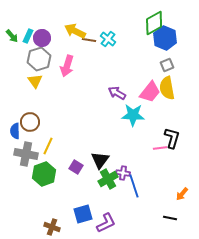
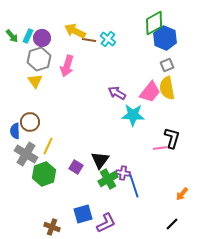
gray cross: rotated 20 degrees clockwise
black line: moved 2 px right, 6 px down; rotated 56 degrees counterclockwise
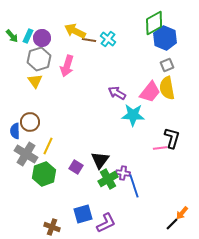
orange arrow: moved 19 px down
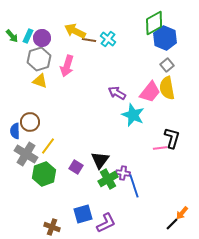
gray square: rotated 16 degrees counterclockwise
yellow triangle: moved 5 px right; rotated 35 degrees counterclockwise
cyan star: rotated 20 degrees clockwise
yellow line: rotated 12 degrees clockwise
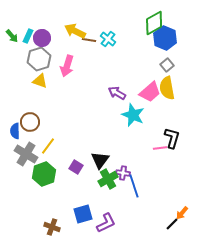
pink trapezoid: rotated 10 degrees clockwise
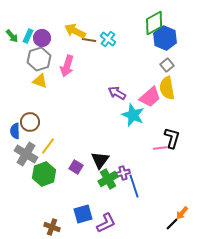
pink trapezoid: moved 5 px down
purple cross: rotated 24 degrees counterclockwise
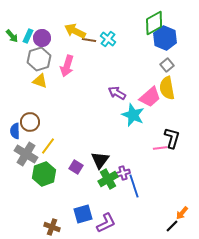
black line: moved 2 px down
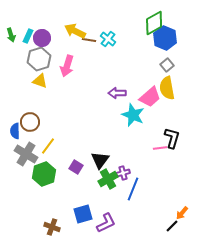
green arrow: moved 1 px left, 1 px up; rotated 24 degrees clockwise
purple arrow: rotated 30 degrees counterclockwise
blue line: moved 1 px left, 3 px down; rotated 40 degrees clockwise
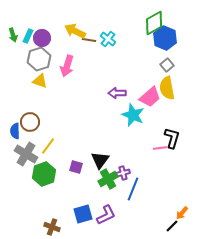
green arrow: moved 2 px right
purple square: rotated 16 degrees counterclockwise
purple L-shape: moved 8 px up
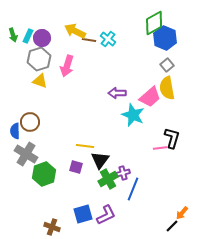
yellow line: moved 37 px right; rotated 60 degrees clockwise
